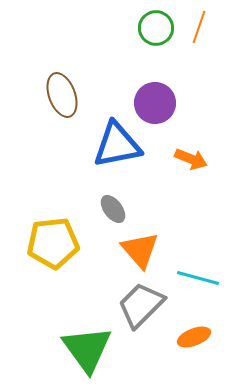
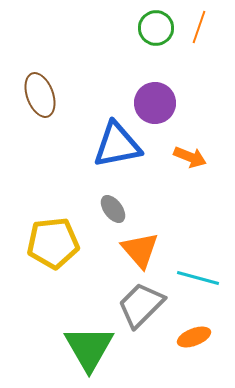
brown ellipse: moved 22 px left
orange arrow: moved 1 px left, 2 px up
green triangle: moved 2 px right, 1 px up; rotated 6 degrees clockwise
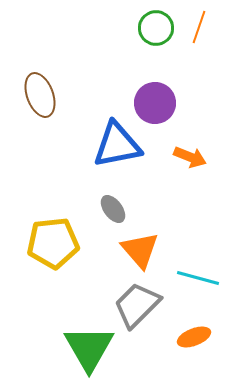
gray trapezoid: moved 4 px left
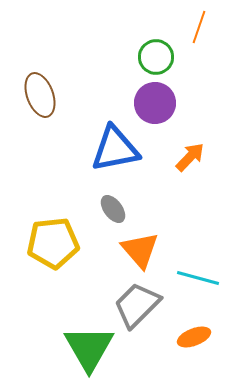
green circle: moved 29 px down
blue triangle: moved 2 px left, 4 px down
orange arrow: rotated 68 degrees counterclockwise
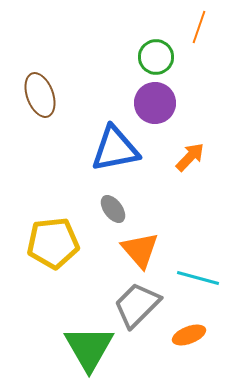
orange ellipse: moved 5 px left, 2 px up
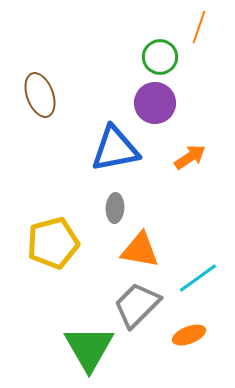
green circle: moved 4 px right
orange arrow: rotated 12 degrees clockwise
gray ellipse: moved 2 px right, 1 px up; rotated 40 degrees clockwise
yellow pentagon: rotated 9 degrees counterclockwise
orange triangle: rotated 39 degrees counterclockwise
cyan line: rotated 51 degrees counterclockwise
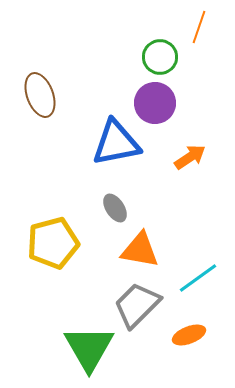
blue triangle: moved 1 px right, 6 px up
gray ellipse: rotated 36 degrees counterclockwise
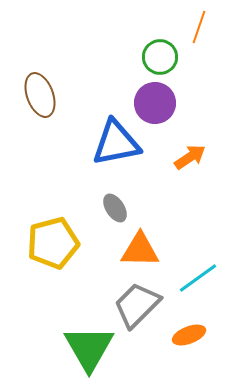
orange triangle: rotated 9 degrees counterclockwise
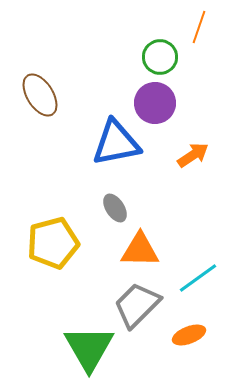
brown ellipse: rotated 12 degrees counterclockwise
orange arrow: moved 3 px right, 2 px up
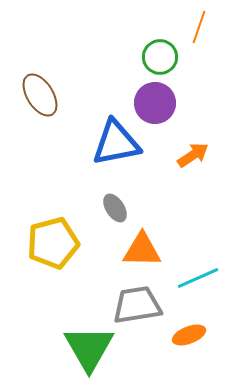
orange triangle: moved 2 px right
cyan line: rotated 12 degrees clockwise
gray trapezoid: rotated 36 degrees clockwise
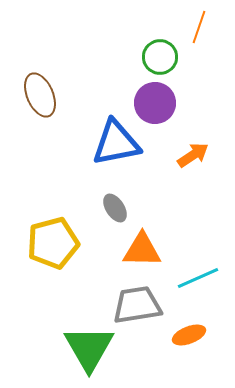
brown ellipse: rotated 9 degrees clockwise
